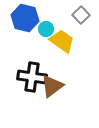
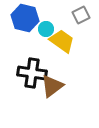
gray square: rotated 18 degrees clockwise
black cross: moved 4 px up
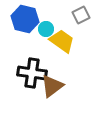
blue hexagon: moved 1 px down
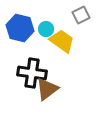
blue hexagon: moved 5 px left, 9 px down
brown triangle: moved 5 px left, 3 px down
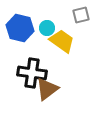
gray square: rotated 12 degrees clockwise
cyan circle: moved 1 px right, 1 px up
